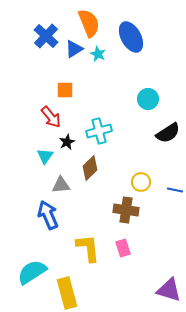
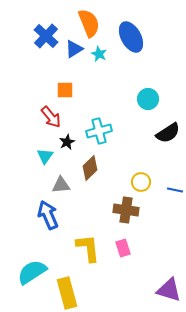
cyan star: moved 1 px right
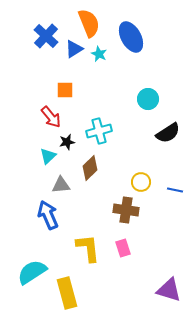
black star: rotated 14 degrees clockwise
cyan triangle: moved 3 px right; rotated 12 degrees clockwise
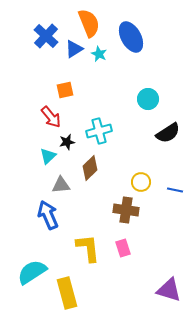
orange square: rotated 12 degrees counterclockwise
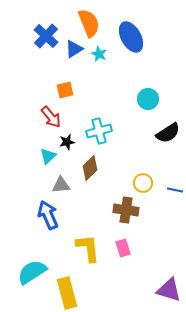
yellow circle: moved 2 px right, 1 px down
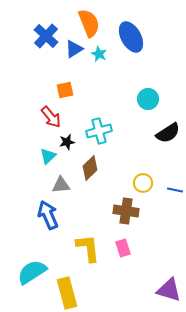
brown cross: moved 1 px down
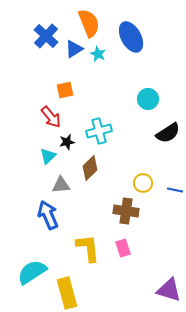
cyan star: moved 1 px left
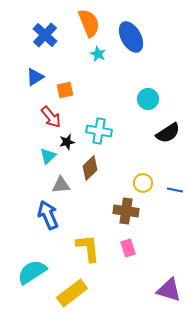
blue cross: moved 1 px left, 1 px up
blue triangle: moved 39 px left, 28 px down
cyan cross: rotated 25 degrees clockwise
pink rectangle: moved 5 px right
yellow rectangle: moved 5 px right; rotated 68 degrees clockwise
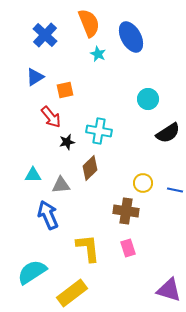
cyan triangle: moved 15 px left, 19 px down; rotated 42 degrees clockwise
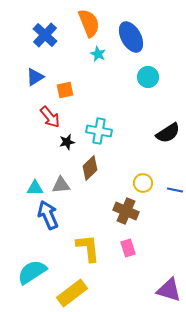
cyan circle: moved 22 px up
red arrow: moved 1 px left
cyan triangle: moved 2 px right, 13 px down
brown cross: rotated 15 degrees clockwise
